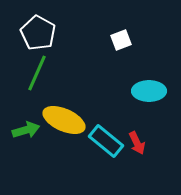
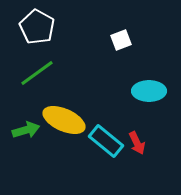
white pentagon: moved 1 px left, 6 px up
green line: rotated 30 degrees clockwise
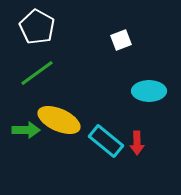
yellow ellipse: moved 5 px left
green arrow: rotated 16 degrees clockwise
red arrow: rotated 25 degrees clockwise
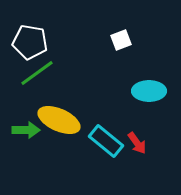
white pentagon: moved 7 px left, 15 px down; rotated 20 degrees counterclockwise
red arrow: rotated 35 degrees counterclockwise
